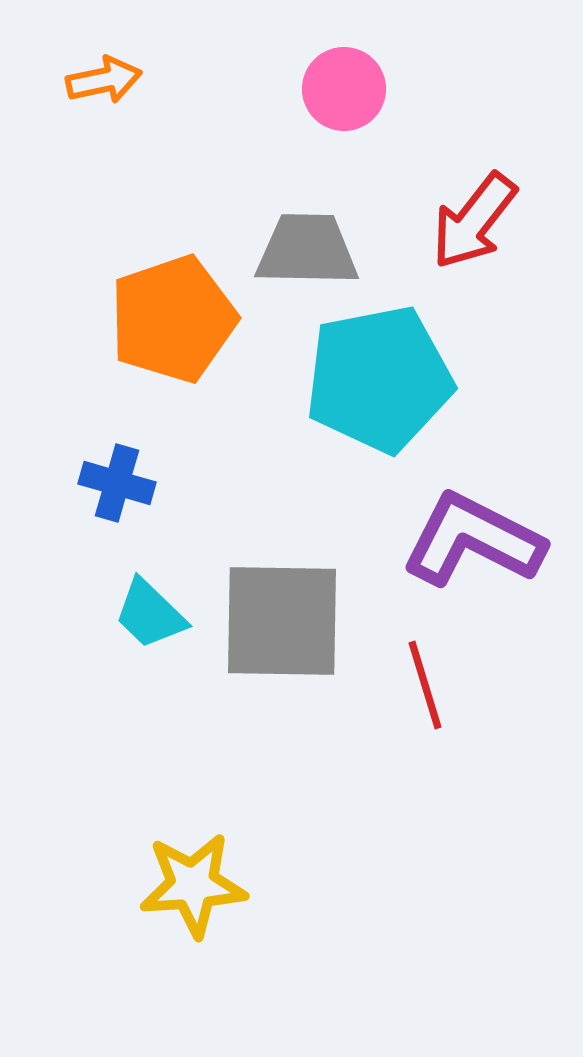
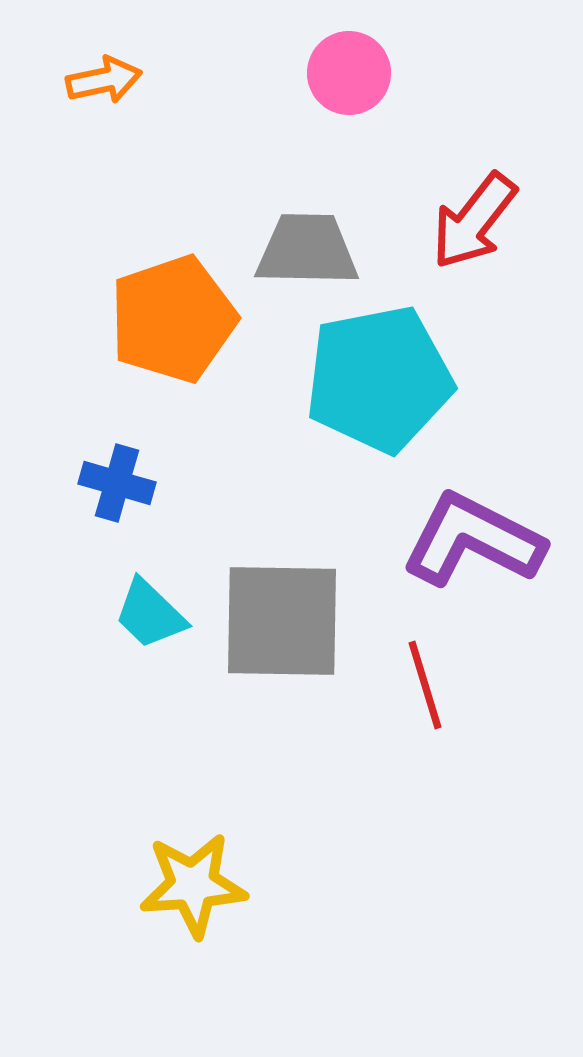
pink circle: moved 5 px right, 16 px up
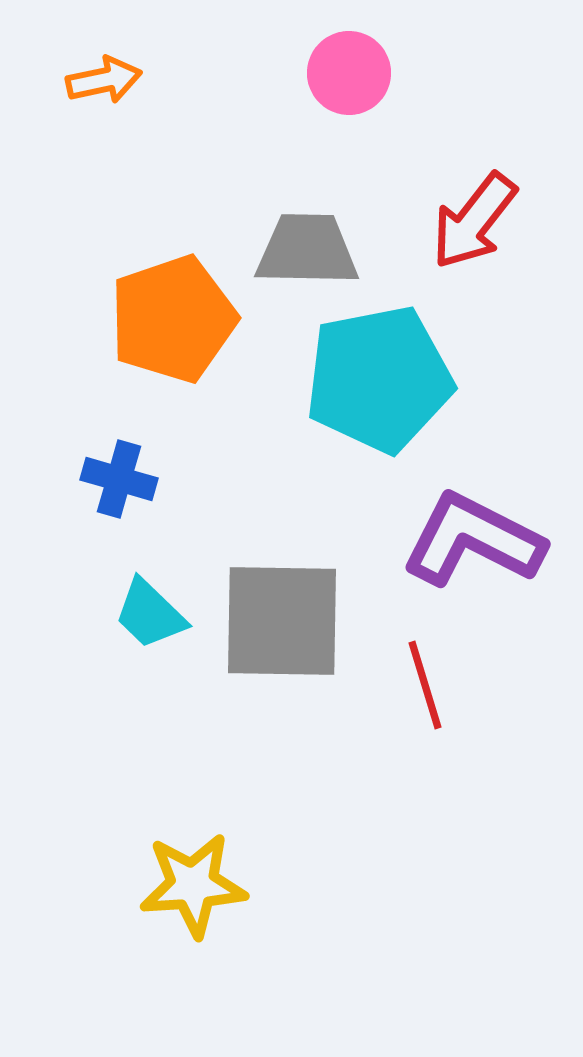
blue cross: moved 2 px right, 4 px up
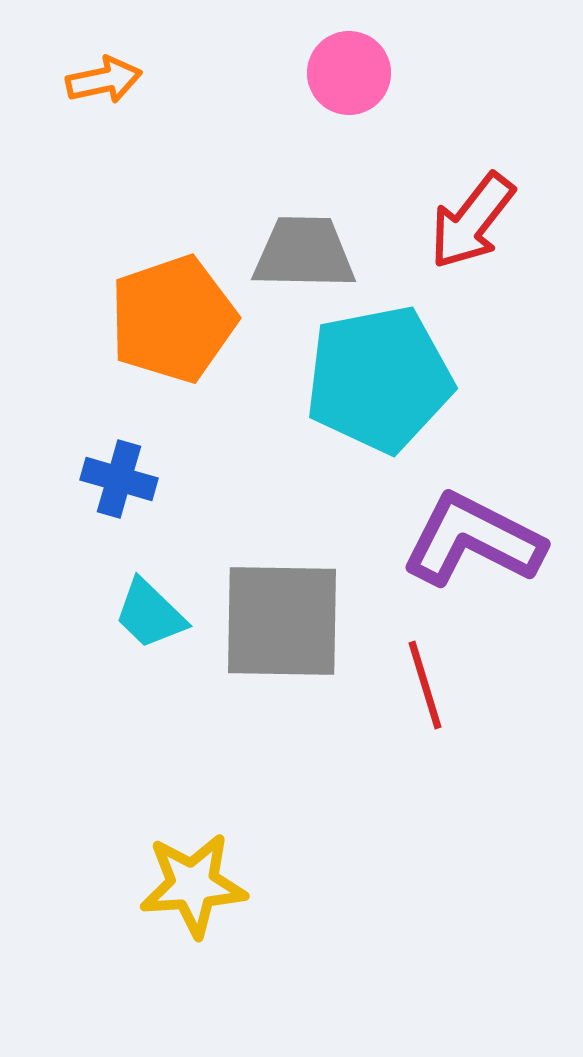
red arrow: moved 2 px left
gray trapezoid: moved 3 px left, 3 px down
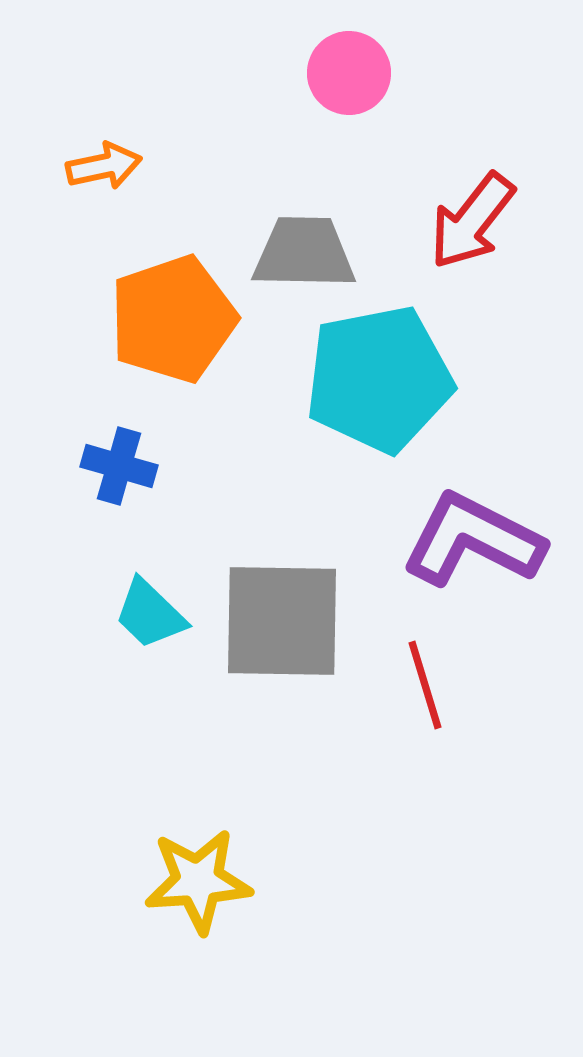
orange arrow: moved 86 px down
blue cross: moved 13 px up
yellow star: moved 5 px right, 4 px up
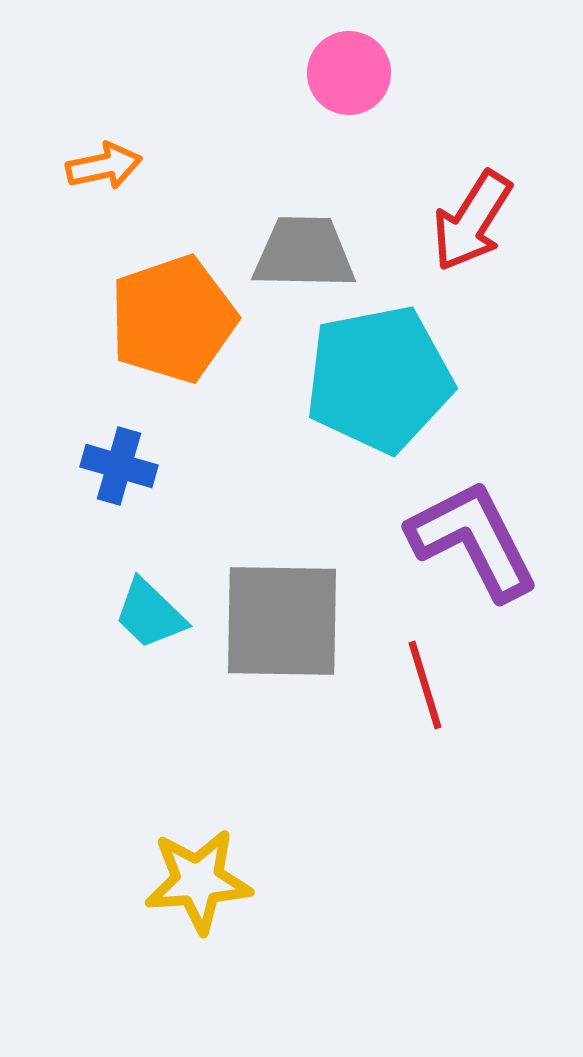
red arrow: rotated 6 degrees counterclockwise
purple L-shape: rotated 36 degrees clockwise
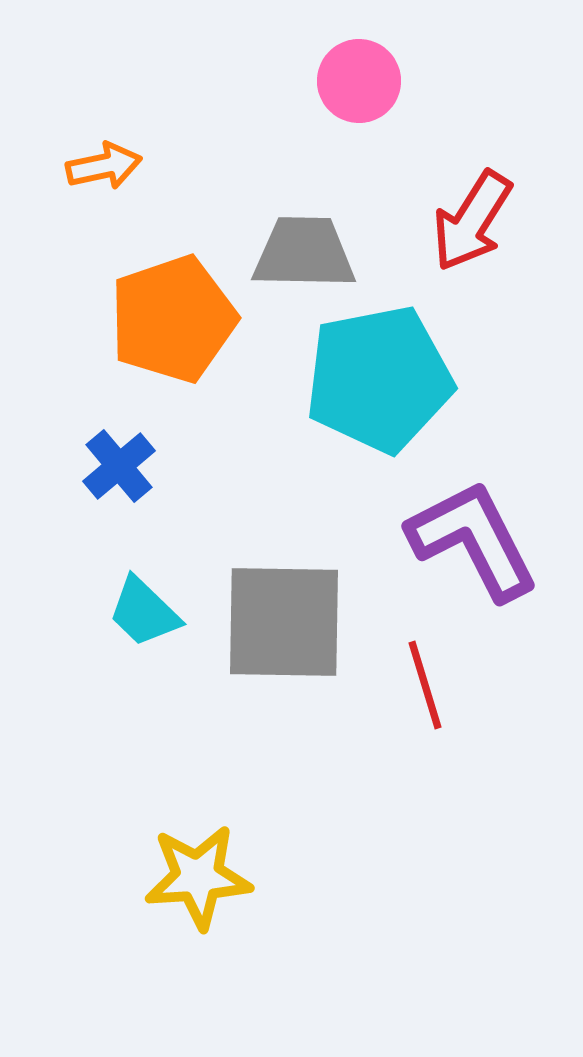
pink circle: moved 10 px right, 8 px down
blue cross: rotated 34 degrees clockwise
cyan trapezoid: moved 6 px left, 2 px up
gray square: moved 2 px right, 1 px down
yellow star: moved 4 px up
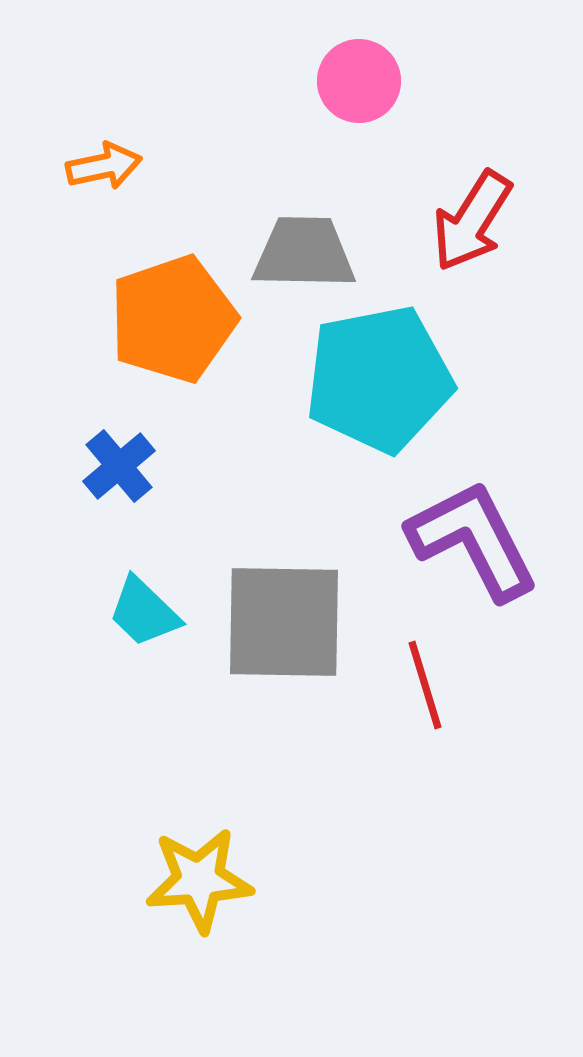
yellow star: moved 1 px right, 3 px down
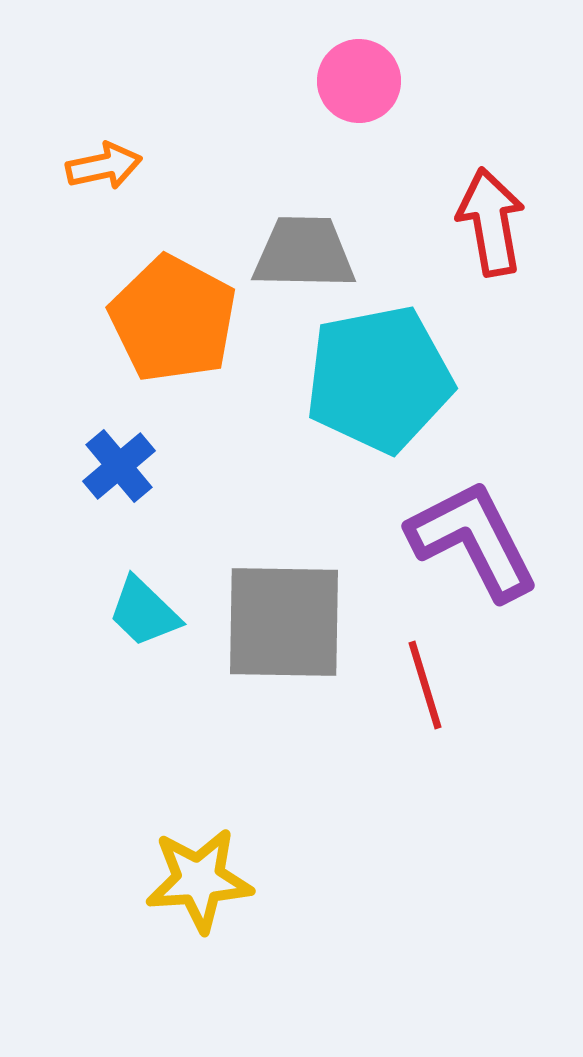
red arrow: moved 19 px right, 1 px down; rotated 138 degrees clockwise
orange pentagon: rotated 25 degrees counterclockwise
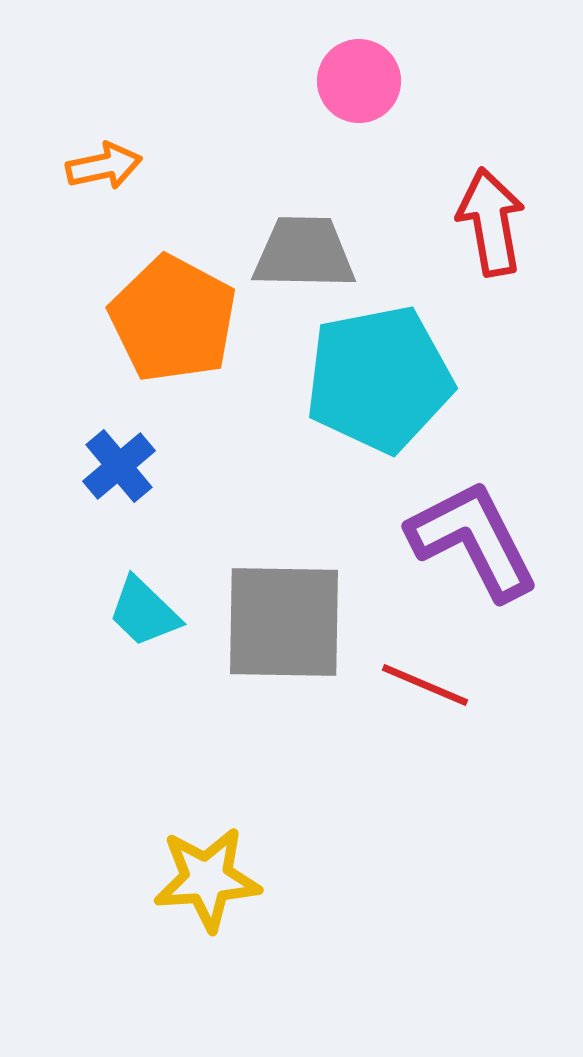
red line: rotated 50 degrees counterclockwise
yellow star: moved 8 px right, 1 px up
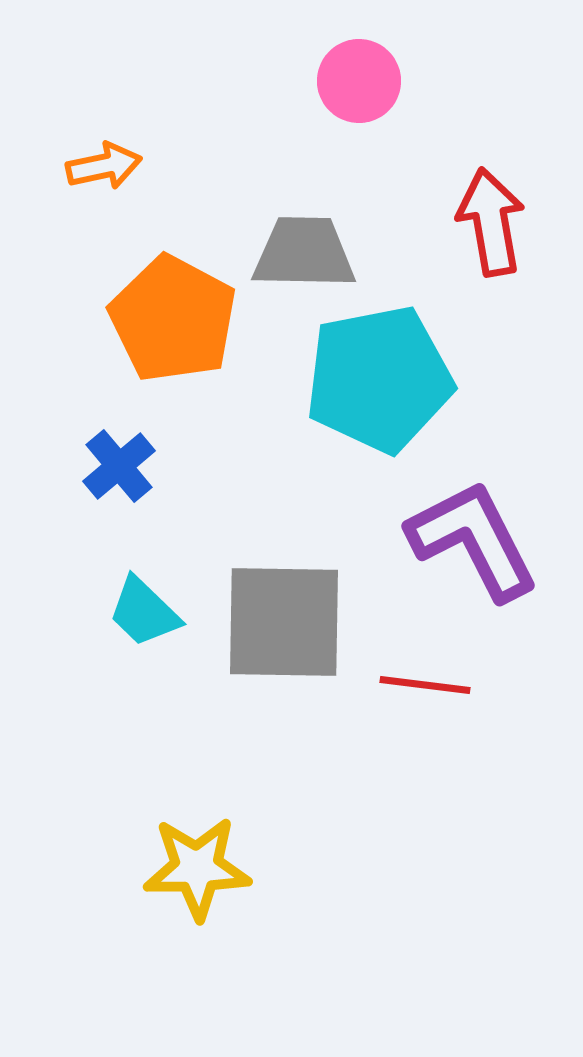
red line: rotated 16 degrees counterclockwise
yellow star: moved 10 px left, 11 px up; rotated 3 degrees clockwise
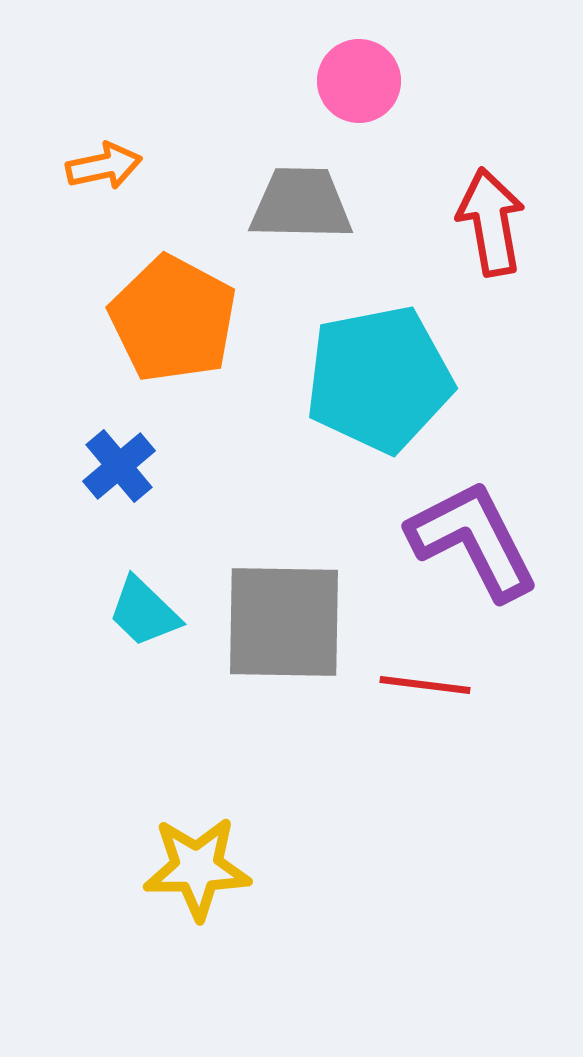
gray trapezoid: moved 3 px left, 49 px up
